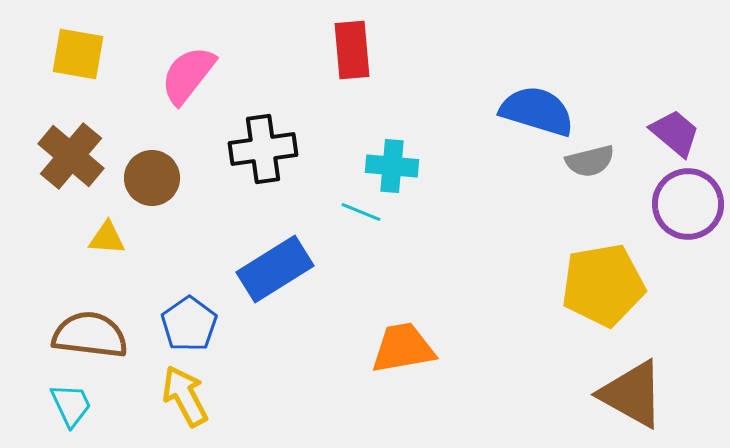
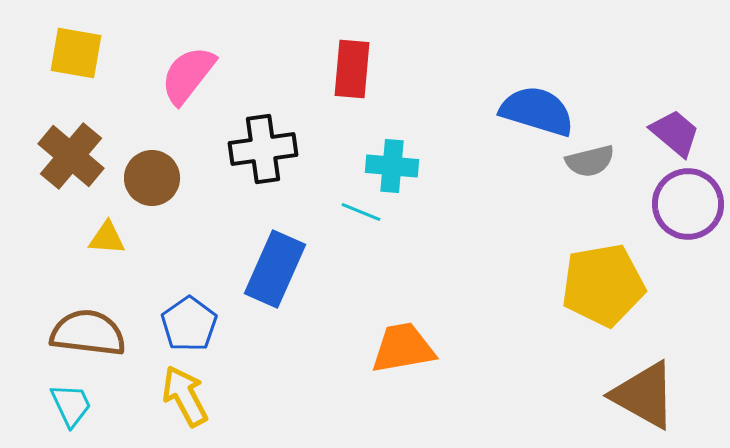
red rectangle: moved 19 px down; rotated 10 degrees clockwise
yellow square: moved 2 px left, 1 px up
blue rectangle: rotated 34 degrees counterclockwise
brown semicircle: moved 2 px left, 2 px up
brown triangle: moved 12 px right, 1 px down
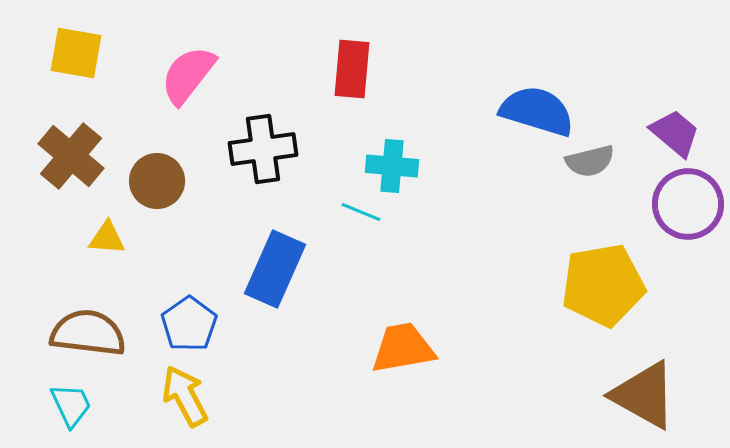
brown circle: moved 5 px right, 3 px down
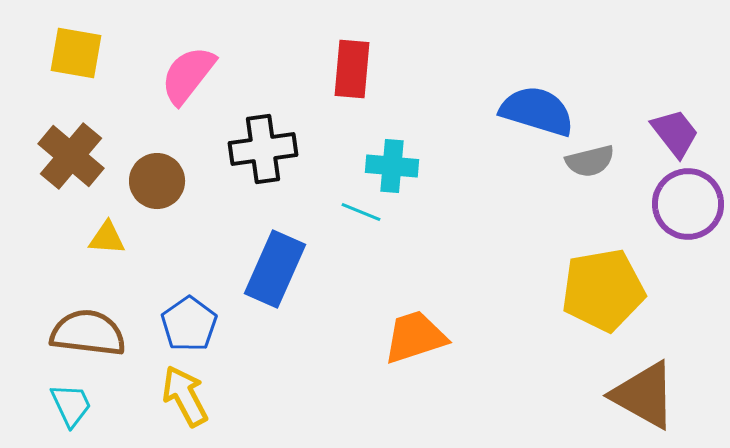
purple trapezoid: rotated 12 degrees clockwise
yellow pentagon: moved 5 px down
orange trapezoid: moved 12 px right, 11 px up; rotated 8 degrees counterclockwise
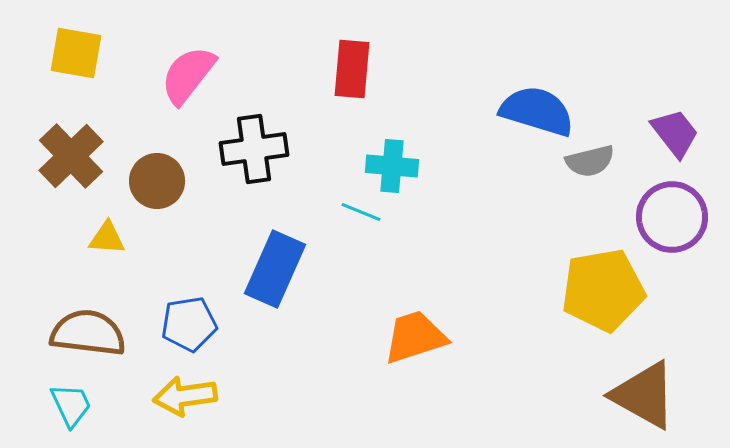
black cross: moved 9 px left
brown cross: rotated 6 degrees clockwise
purple circle: moved 16 px left, 13 px down
blue pentagon: rotated 26 degrees clockwise
yellow arrow: rotated 70 degrees counterclockwise
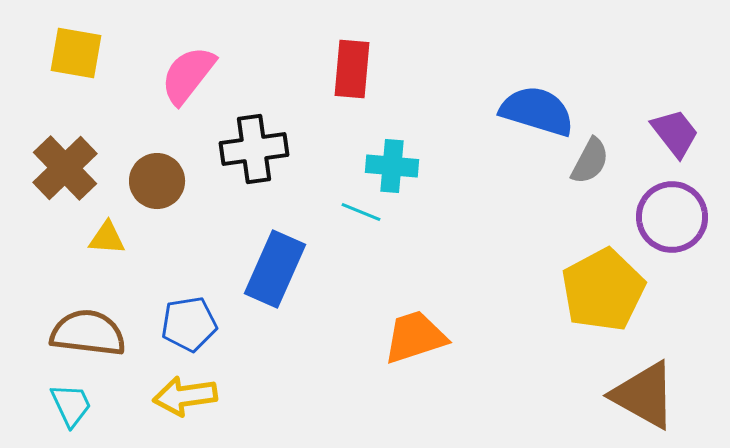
brown cross: moved 6 px left, 12 px down
gray semicircle: rotated 48 degrees counterclockwise
yellow pentagon: rotated 18 degrees counterclockwise
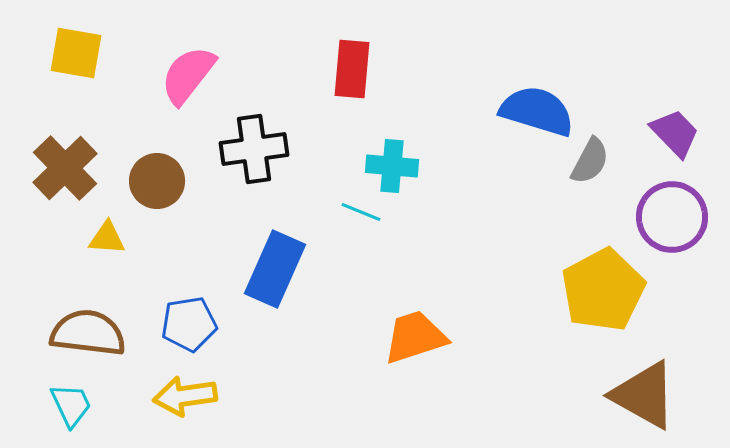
purple trapezoid: rotated 6 degrees counterclockwise
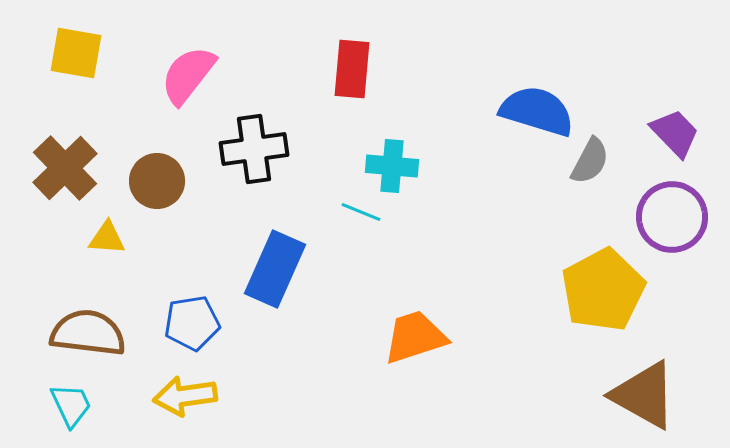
blue pentagon: moved 3 px right, 1 px up
